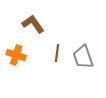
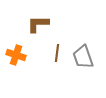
brown L-shape: moved 5 px right; rotated 55 degrees counterclockwise
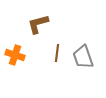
brown L-shape: rotated 15 degrees counterclockwise
orange cross: moved 1 px left
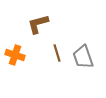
brown line: rotated 24 degrees counterclockwise
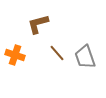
brown line: rotated 24 degrees counterclockwise
gray trapezoid: moved 2 px right
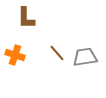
brown L-shape: moved 12 px left, 6 px up; rotated 75 degrees counterclockwise
gray trapezoid: rotated 100 degrees clockwise
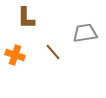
brown line: moved 4 px left, 1 px up
gray trapezoid: moved 24 px up
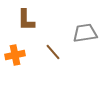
brown L-shape: moved 2 px down
orange cross: rotated 30 degrees counterclockwise
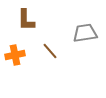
brown line: moved 3 px left, 1 px up
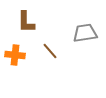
brown L-shape: moved 2 px down
orange cross: rotated 18 degrees clockwise
